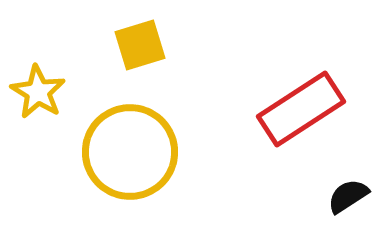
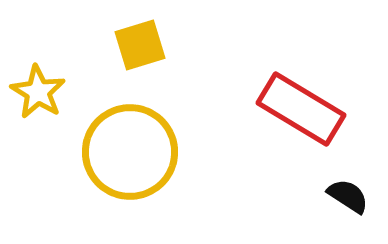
red rectangle: rotated 64 degrees clockwise
black semicircle: rotated 66 degrees clockwise
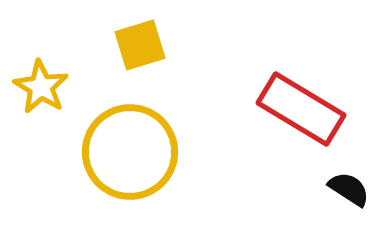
yellow star: moved 3 px right, 5 px up
black semicircle: moved 1 px right, 7 px up
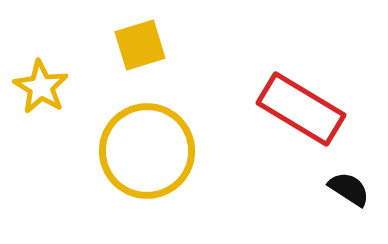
yellow circle: moved 17 px right, 1 px up
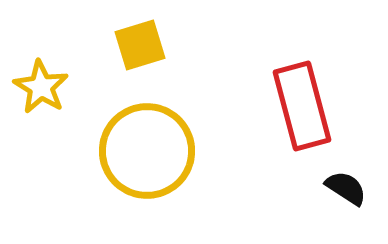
red rectangle: moved 1 px right, 3 px up; rotated 44 degrees clockwise
black semicircle: moved 3 px left, 1 px up
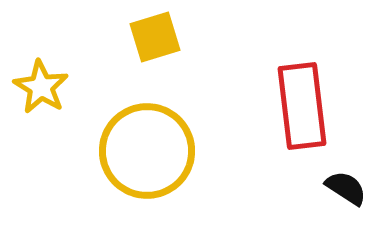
yellow square: moved 15 px right, 8 px up
red rectangle: rotated 8 degrees clockwise
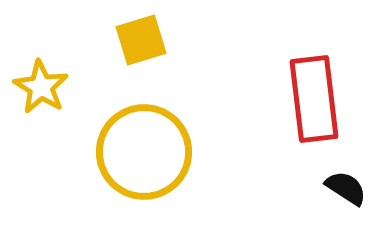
yellow square: moved 14 px left, 3 px down
red rectangle: moved 12 px right, 7 px up
yellow circle: moved 3 px left, 1 px down
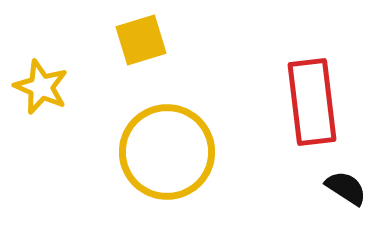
yellow star: rotated 8 degrees counterclockwise
red rectangle: moved 2 px left, 3 px down
yellow circle: moved 23 px right
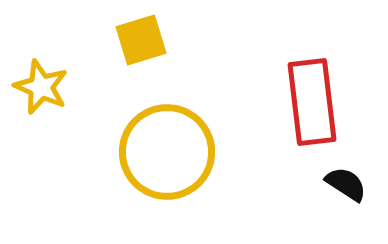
black semicircle: moved 4 px up
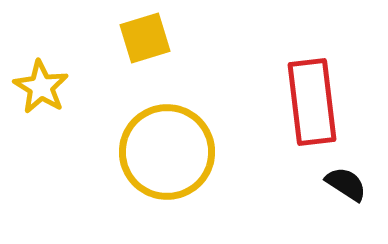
yellow square: moved 4 px right, 2 px up
yellow star: rotated 8 degrees clockwise
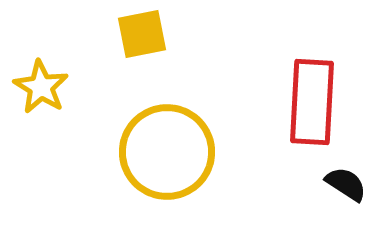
yellow square: moved 3 px left, 4 px up; rotated 6 degrees clockwise
red rectangle: rotated 10 degrees clockwise
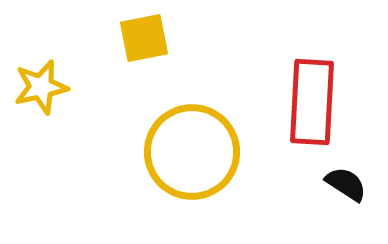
yellow square: moved 2 px right, 4 px down
yellow star: rotated 28 degrees clockwise
yellow circle: moved 25 px right
